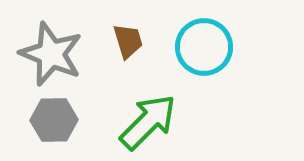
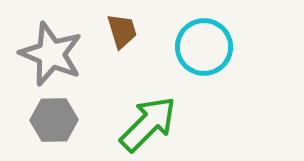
brown trapezoid: moved 6 px left, 10 px up
green arrow: moved 2 px down
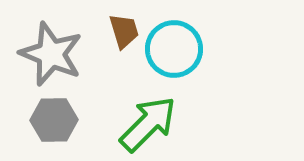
brown trapezoid: moved 2 px right
cyan circle: moved 30 px left, 2 px down
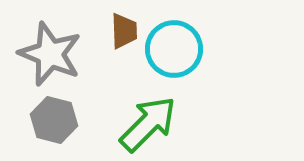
brown trapezoid: rotated 15 degrees clockwise
gray star: moved 1 px left
gray hexagon: rotated 15 degrees clockwise
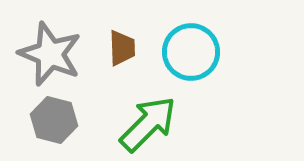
brown trapezoid: moved 2 px left, 17 px down
cyan circle: moved 17 px right, 3 px down
